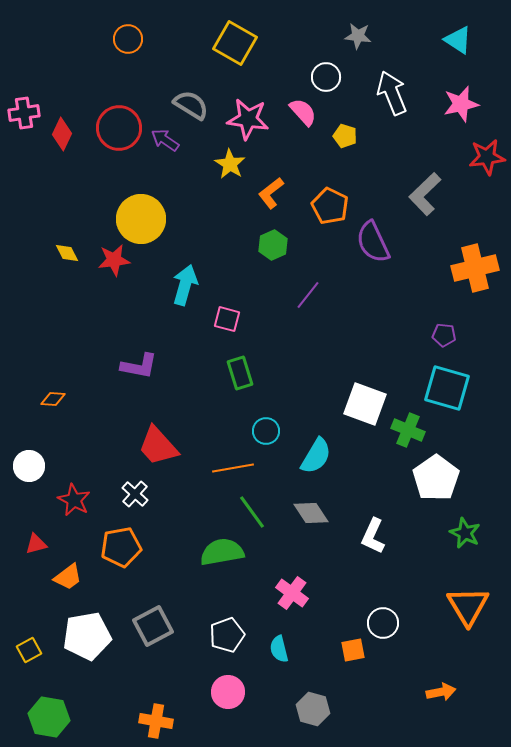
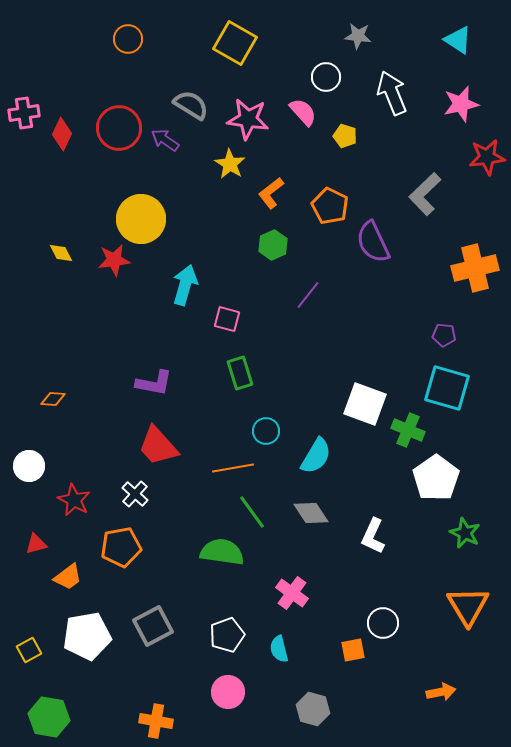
yellow diamond at (67, 253): moved 6 px left
purple L-shape at (139, 366): moved 15 px right, 17 px down
green semicircle at (222, 552): rotated 18 degrees clockwise
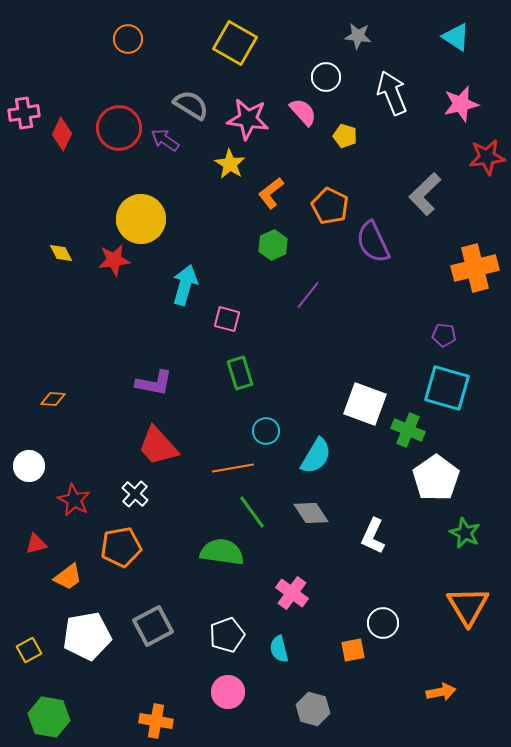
cyan triangle at (458, 40): moved 2 px left, 3 px up
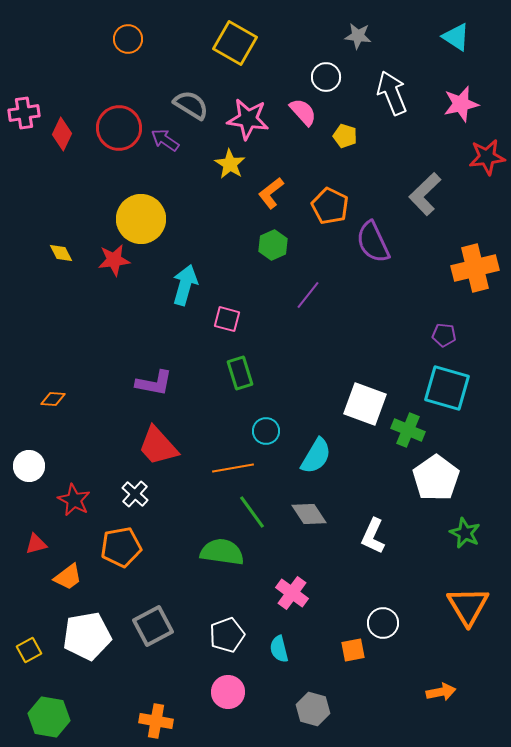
gray diamond at (311, 513): moved 2 px left, 1 px down
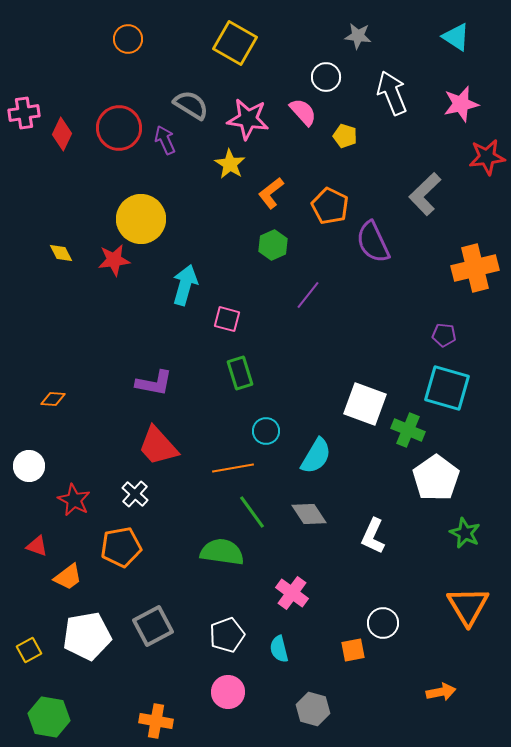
purple arrow at (165, 140): rotated 32 degrees clockwise
red triangle at (36, 544): moved 1 px right, 2 px down; rotated 35 degrees clockwise
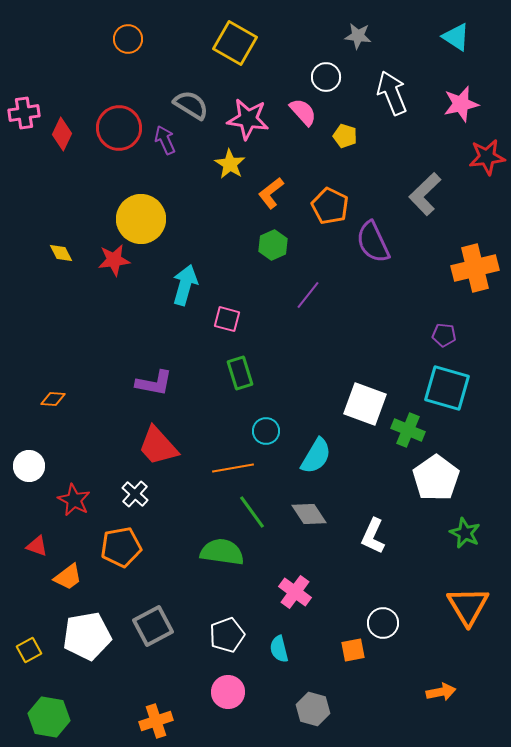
pink cross at (292, 593): moved 3 px right, 1 px up
orange cross at (156, 721): rotated 28 degrees counterclockwise
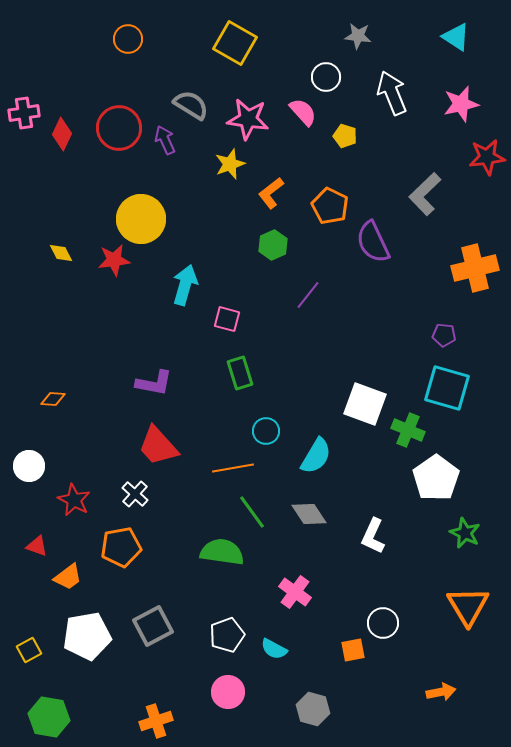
yellow star at (230, 164): rotated 20 degrees clockwise
cyan semicircle at (279, 649): moved 5 px left; rotated 48 degrees counterclockwise
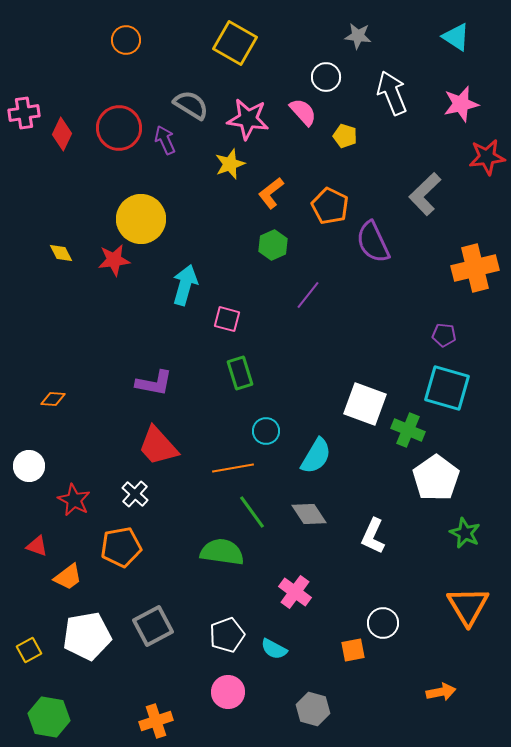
orange circle at (128, 39): moved 2 px left, 1 px down
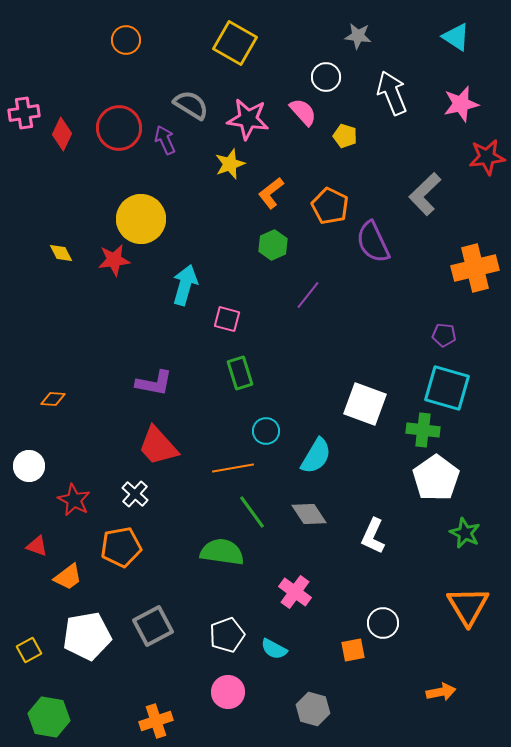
green cross at (408, 430): moved 15 px right; rotated 16 degrees counterclockwise
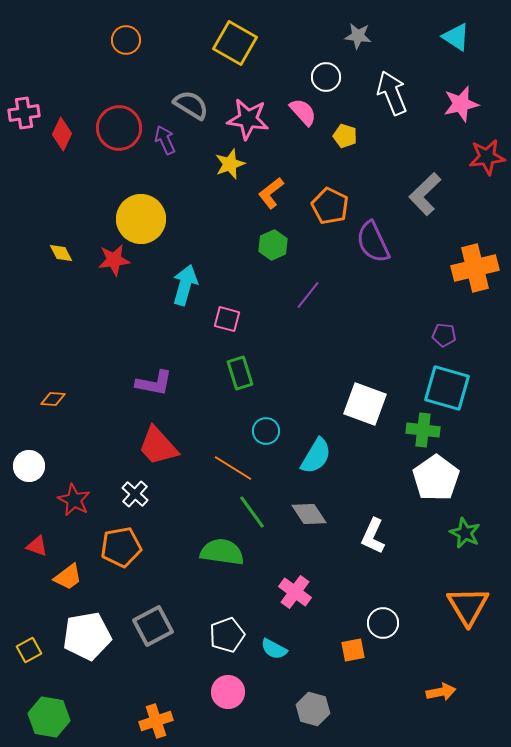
orange line at (233, 468): rotated 42 degrees clockwise
